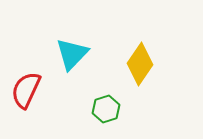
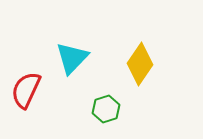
cyan triangle: moved 4 px down
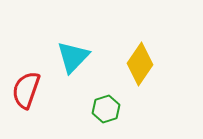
cyan triangle: moved 1 px right, 1 px up
red semicircle: rotated 6 degrees counterclockwise
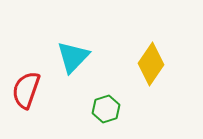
yellow diamond: moved 11 px right
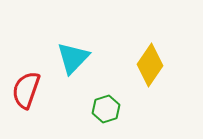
cyan triangle: moved 1 px down
yellow diamond: moved 1 px left, 1 px down
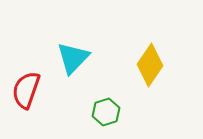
green hexagon: moved 3 px down
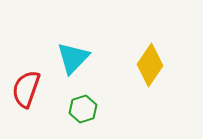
red semicircle: moved 1 px up
green hexagon: moved 23 px left, 3 px up
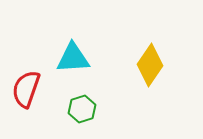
cyan triangle: rotated 42 degrees clockwise
green hexagon: moved 1 px left
